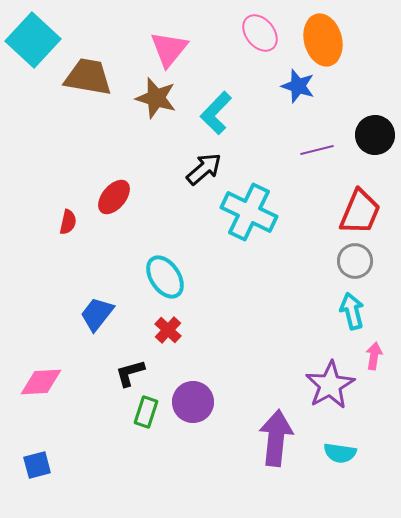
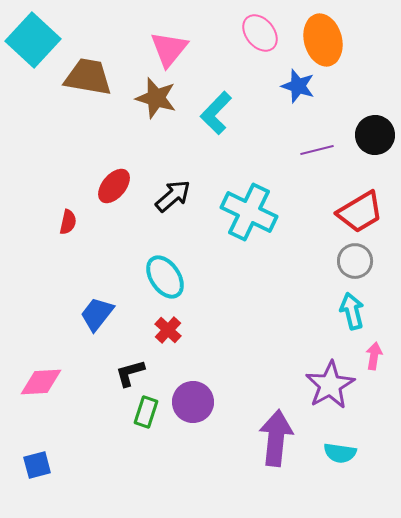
black arrow: moved 31 px left, 27 px down
red ellipse: moved 11 px up
red trapezoid: rotated 36 degrees clockwise
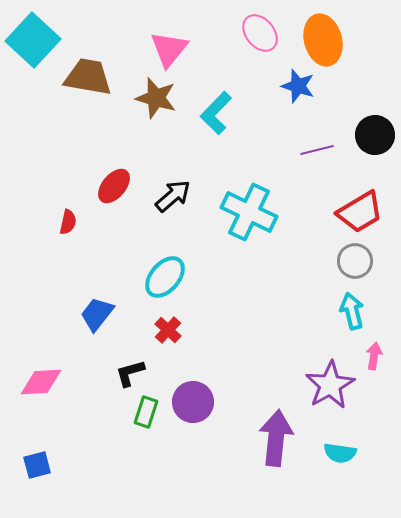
cyan ellipse: rotated 75 degrees clockwise
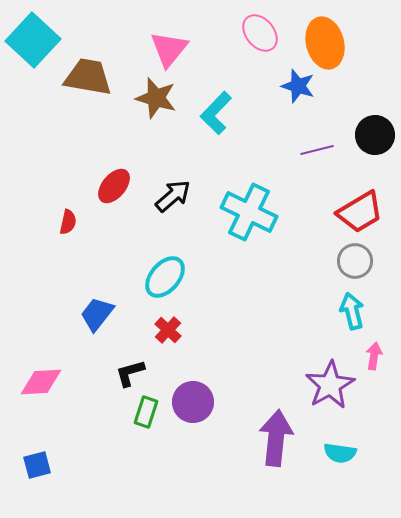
orange ellipse: moved 2 px right, 3 px down
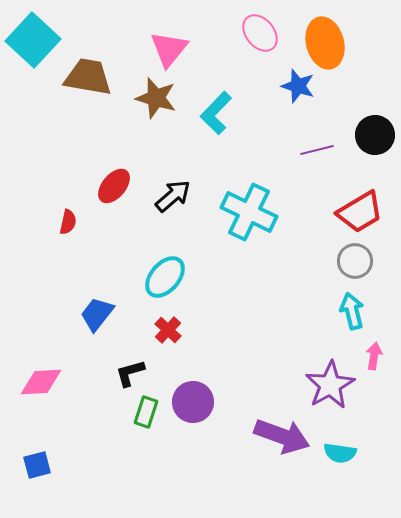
purple arrow: moved 6 px right, 2 px up; rotated 104 degrees clockwise
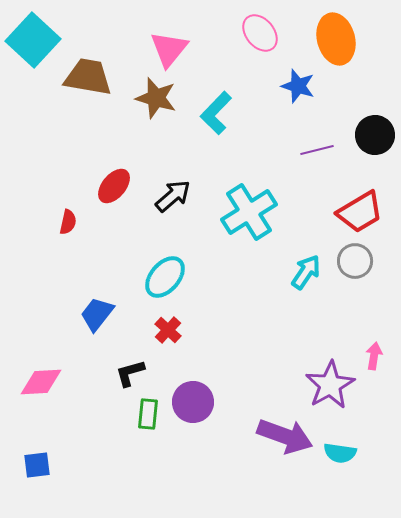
orange ellipse: moved 11 px right, 4 px up
cyan cross: rotated 32 degrees clockwise
cyan arrow: moved 46 px left, 39 px up; rotated 48 degrees clockwise
green rectangle: moved 2 px right, 2 px down; rotated 12 degrees counterclockwise
purple arrow: moved 3 px right
blue square: rotated 8 degrees clockwise
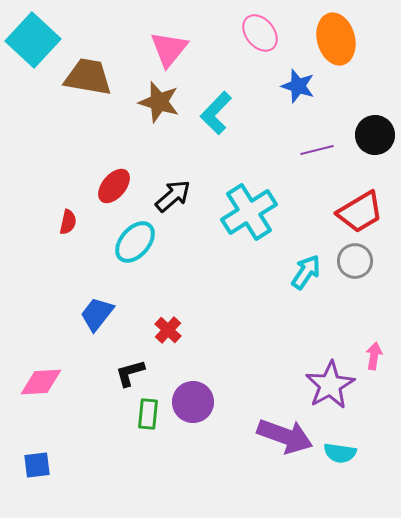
brown star: moved 3 px right, 4 px down
cyan ellipse: moved 30 px left, 35 px up
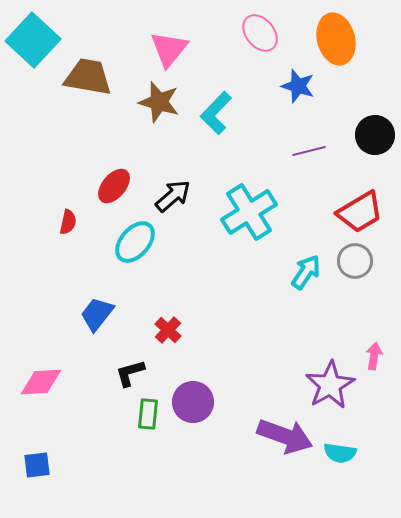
purple line: moved 8 px left, 1 px down
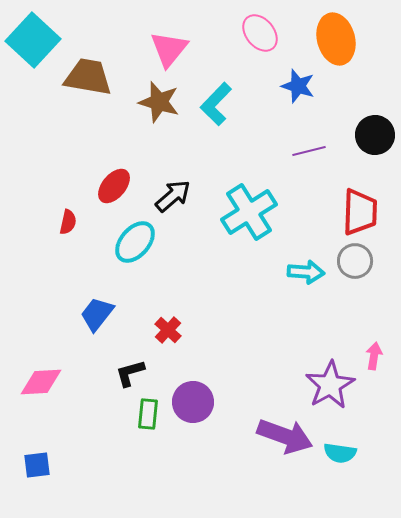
cyan L-shape: moved 9 px up
red trapezoid: rotated 57 degrees counterclockwise
cyan arrow: rotated 60 degrees clockwise
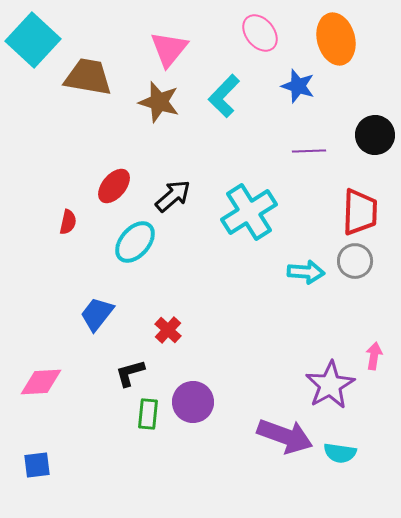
cyan L-shape: moved 8 px right, 8 px up
purple line: rotated 12 degrees clockwise
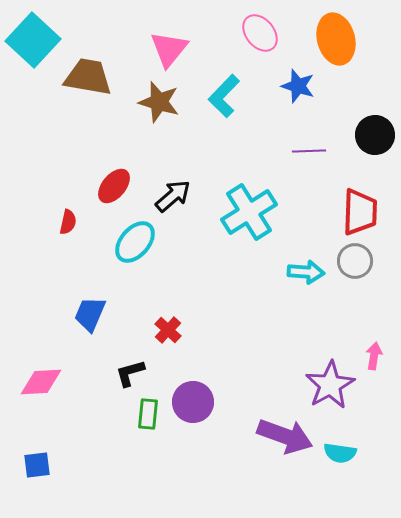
blue trapezoid: moved 7 px left; rotated 15 degrees counterclockwise
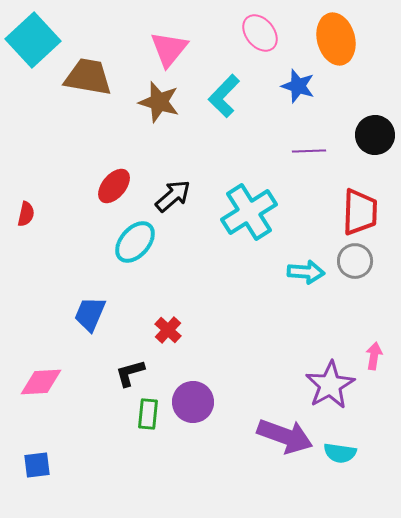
cyan square: rotated 4 degrees clockwise
red semicircle: moved 42 px left, 8 px up
